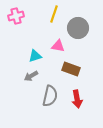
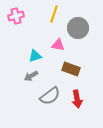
pink triangle: moved 1 px up
gray semicircle: rotated 40 degrees clockwise
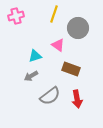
pink triangle: rotated 24 degrees clockwise
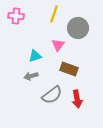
pink cross: rotated 21 degrees clockwise
pink triangle: rotated 32 degrees clockwise
brown rectangle: moved 2 px left
gray arrow: rotated 16 degrees clockwise
gray semicircle: moved 2 px right, 1 px up
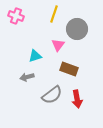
pink cross: rotated 14 degrees clockwise
gray circle: moved 1 px left, 1 px down
gray arrow: moved 4 px left, 1 px down
